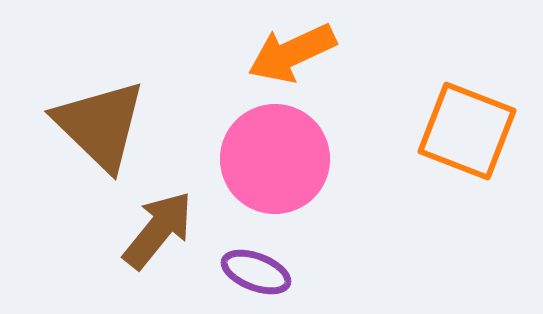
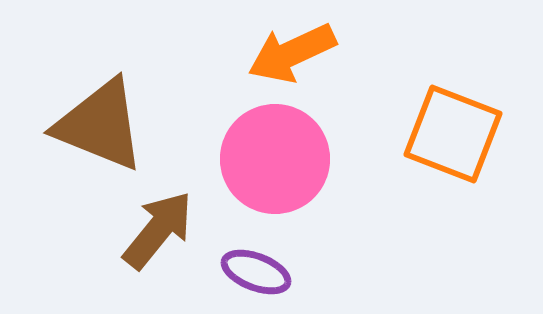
brown triangle: rotated 22 degrees counterclockwise
orange square: moved 14 px left, 3 px down
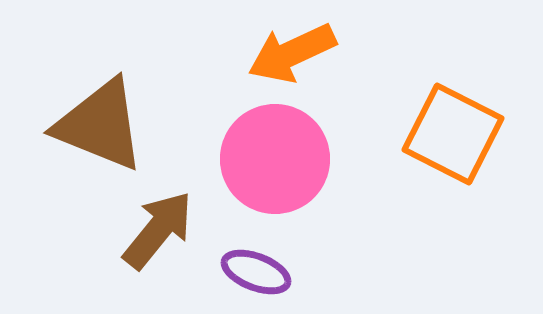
orange square: rotated 6 degrees clockwise
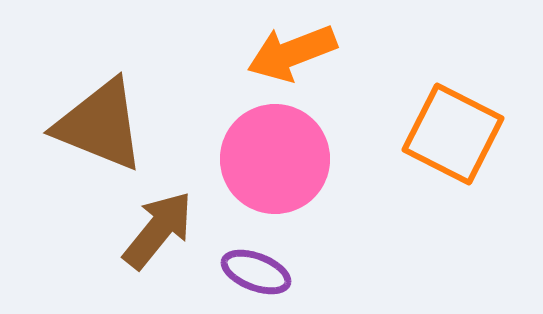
orange arrow: rotated 4 degrees clockwise
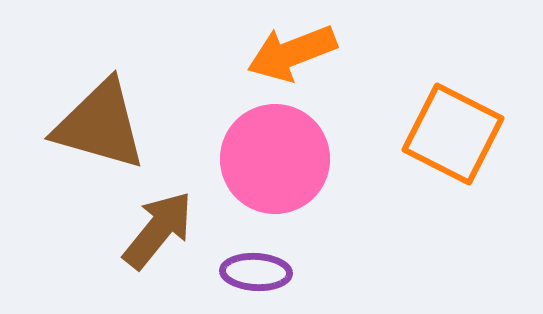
brown triangle: rotated 6 degrees counterclockwise
purple ellipse: rotated 18 degrees counterclockwise
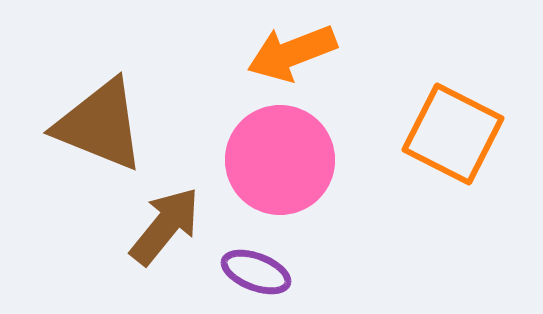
brown triangle: rotated 6 degrees clockwise
pink circle: moved 5 px right, 1 px down
brown arrow: moved 7 px right, 4 px up
purple ellipse: rotated 18 degrees clockwise
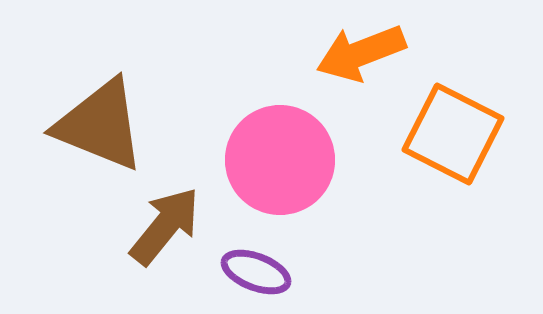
orange arrow: moved 69 px right
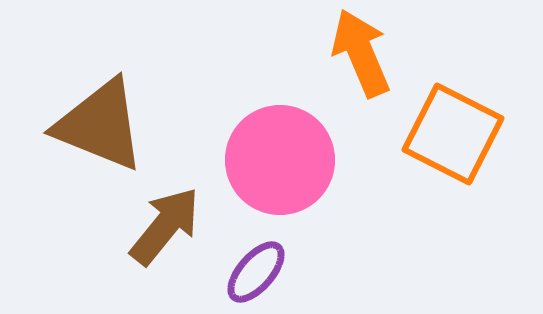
orange arrow: rotated 88 degrees clockwise
purple ellipse: rotated 70 degrees counterclockwise
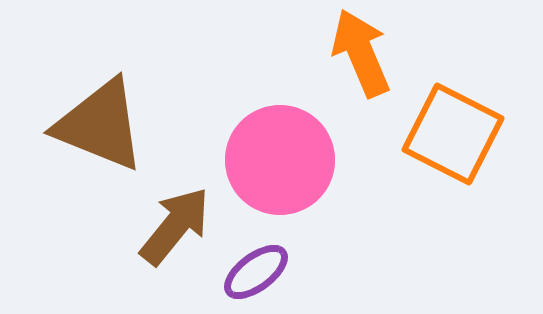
brown arrow: moved 10 px right
purple ellipse: rotated 12 degrees clockwise
